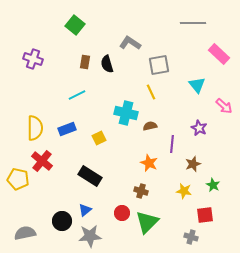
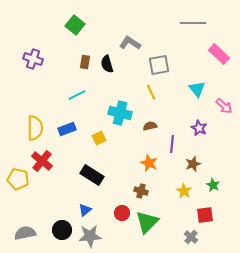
cyan triangle: moved 4 px down
cyan cross: moved 6 px left
black rectangle: moved 2 px right, 1 px up
yellow star: rotated 21 degrees clockwise
black circle: moved 9 px down
gray cross: rotated 24 degrees clockwise
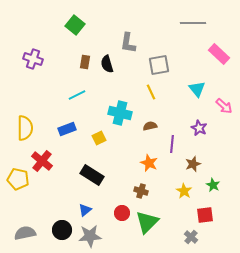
gray L-shape: moved 2 px left; rotated 115 degrees counterclockwise
yellow semicircle: moved 10 px left
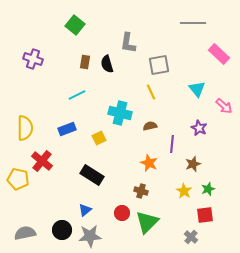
green star: moved 5 px left, 4 px down; rotated 24 degrees clockwise
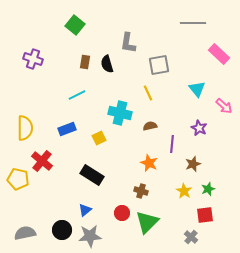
yellow line: moved 3 px left, 1 px down
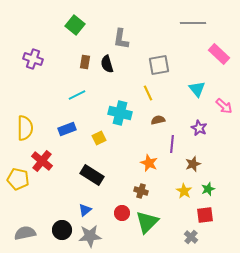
gray L-shape: moved 7 px left, 4 px up
brown semicircle: moved 8 px right, 6 px up
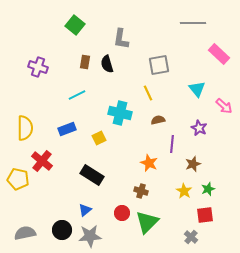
purple cross: moved 5 px right, 8 px down
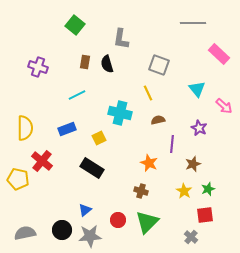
gray square: rotated 30 degrees clockwise
black rectangle: moved 7 px up
red circle: moved 4 px left, 7 px down
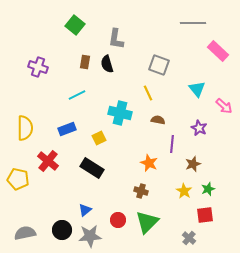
gray L-shape: moved 5 px left
pink rectangle: moved 1 px left, 3 px up
brown semicircle: rotated 24 degrees clockwise
red cross: moved 6 px right
gray cross: moved 2 px left, 1 px down
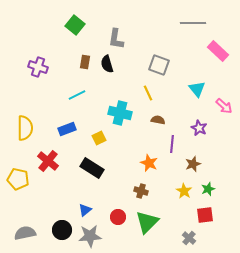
red circle: moved 3 px up
